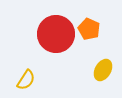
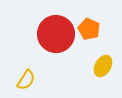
yellow ellipse: moved 4 px up
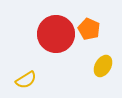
yellow semicircle: rotated 25 degrees clockwise
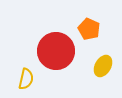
red circle: moved 17 px down
yellow semicircle: moved 1 px up; rotated 45 degrees counterclockwise
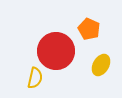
yellow ellipse: moved 2 px left, 1 px up
yellow semicircle: moved 9 px right, 1 px up
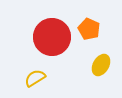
red circle: moved 4 px left, 14 px up
yellow semicircle: rotated 135 degrees counterclockwise
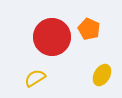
yellow ellipse: moved 1 px right, 10 px down
